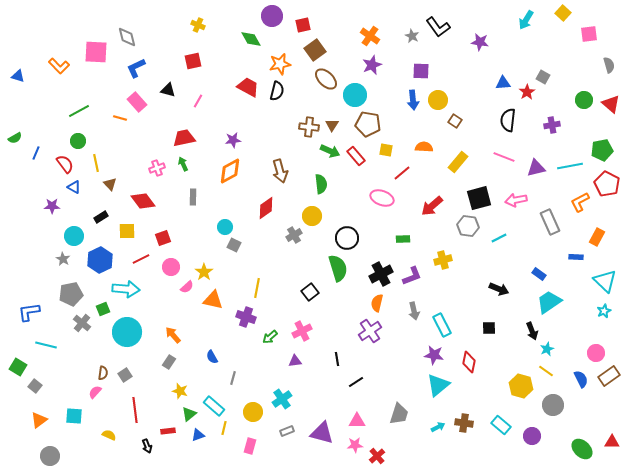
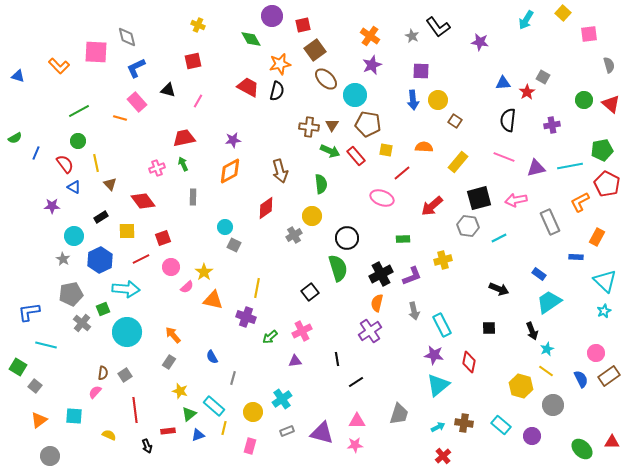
red cross at (377, 456): moved 66 px right
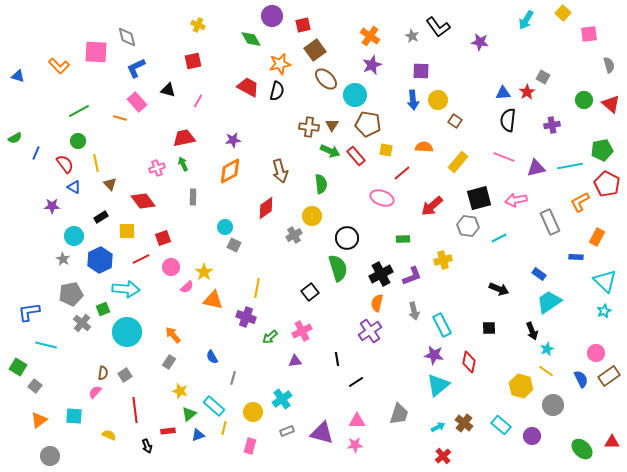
blue triangle at (503, 83): moved 10 px down
brown cross at (464, 423): rotated 30 degrees clockwise
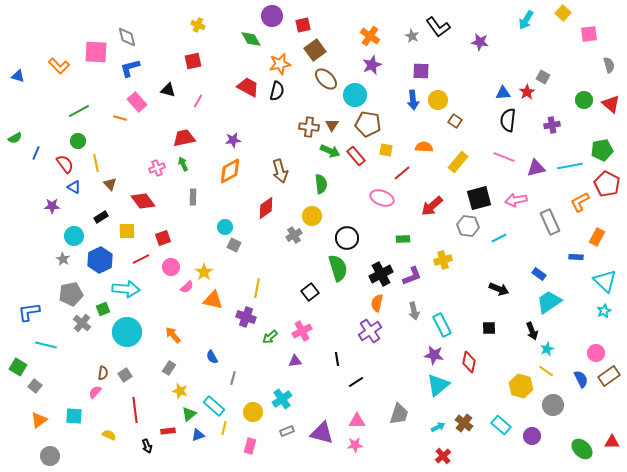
blue L-shape at (136, 68): moved 6 px left; rotated 10 degrees clockwise
gray rectangle at (169, 362): moved 6 px down
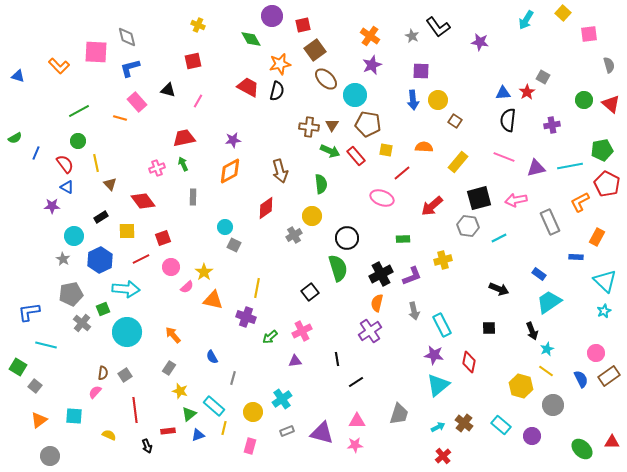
blue triangle at (74, 187): moved 7 px left
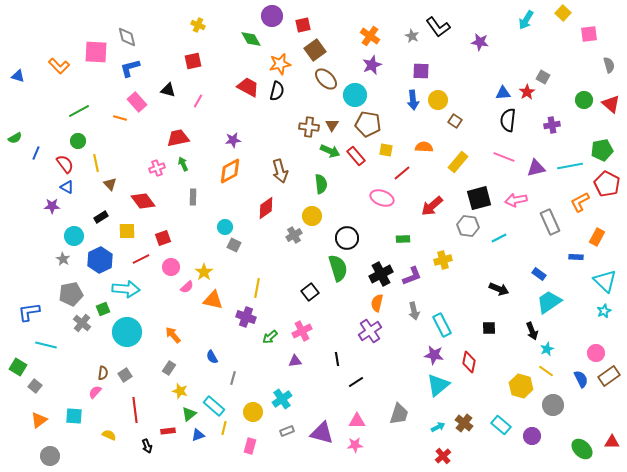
red trapezoid at (184, 138): moved 6 px left
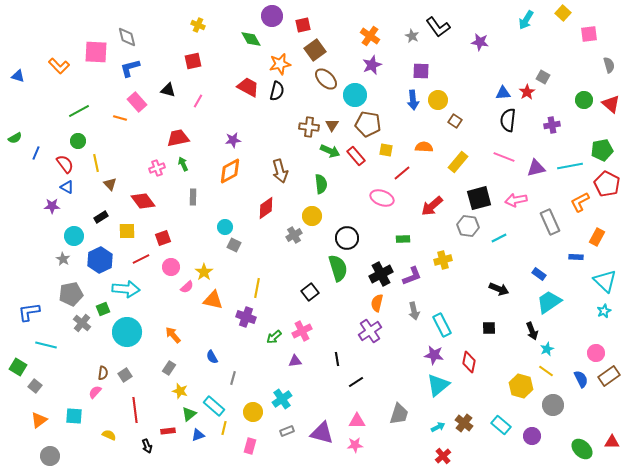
green arrow at (270, 337): moved 4 px right
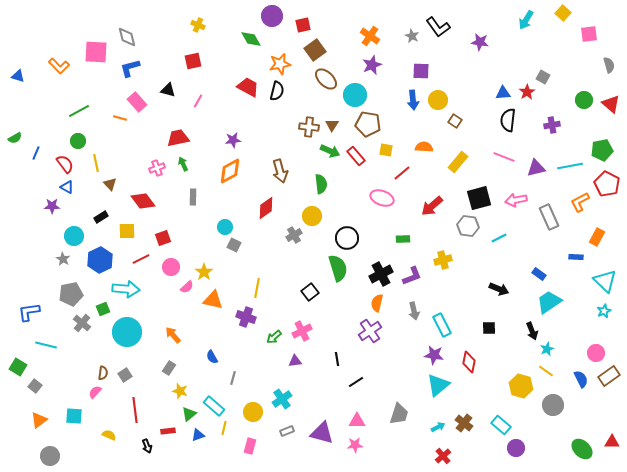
gray rectangle at (550, 222): moved 1 px left, 5 px up
purple circle at (532, 436): moved 16 px left, 12 px down
